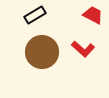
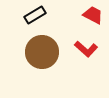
red L-shape: moved 3 px right
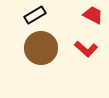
brown circle: moved 1 px left, 4 px up
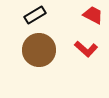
brown circle: moved 2 px left, 2 px down
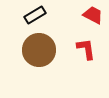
red L-shape: rotated 140 degrees counterclockwise
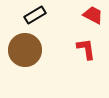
brown circle: moved 14 px left
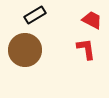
red trapezoid: moved 1 px left, 5 px down
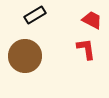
brown circle: moved 6 px down
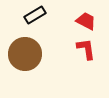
red trapezoid: moved 6 px left, 1 px down
brown circle: moved 2 px up
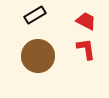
brown circle: moved 13 px right, 2 px down
